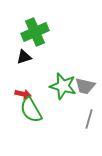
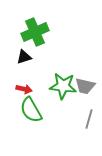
green star: rotated 8 degrees counterclockwise
red arrow: moved 1 px right, 5 px up
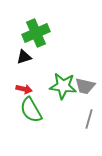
green cross: moved 1 px right, 1 px down
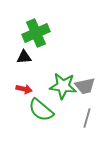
black triangle: rotated 14 degrees clockwise
gray trapezoid: rotated 25 degrees counterclockwise
green semicircle: moved 10 px right; rotated 20 degrees counterclockwise
gray line: moved 2 px left, 1 px up
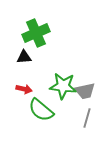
gray trapezoid: moved 5 px down
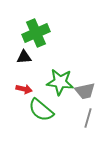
green star: moved 3 px left, 4 px up
gray line: moved 1 px right
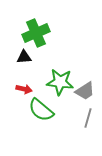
gray trapezoid: rotated 20 degrees counterclockwise
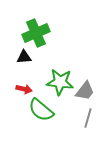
gray trapezoid: rotated 20 degrees counterclockwise
